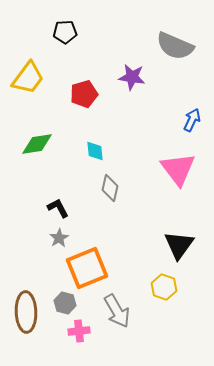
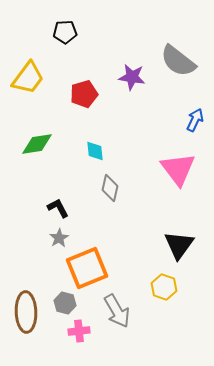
gray semicircle: moved 3 px right, 15 px down; rotated 15 degrees clockwise
blue arrow: moved 3 px right
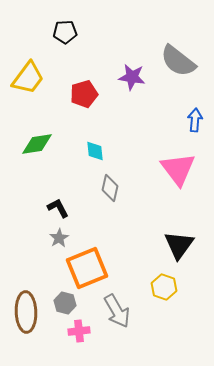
blue arrow: rotated 20 degrees counterclockwise
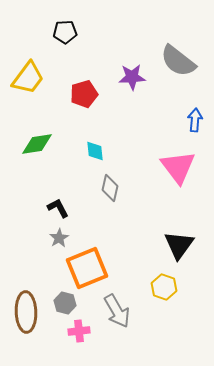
purple star: rotated 12 degrees counterclockwise
pink triangle: moved 2 px up
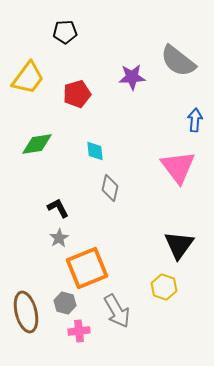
red pentagon: moved 7 px left
brown ellipse: rotated 12 degrees counterclockwise
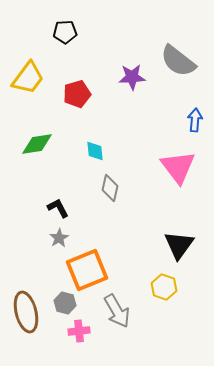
orange square: moved 2 px down
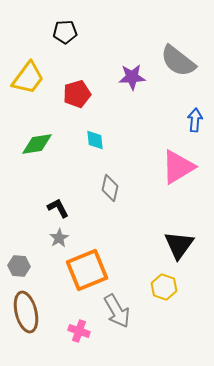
cyan diamond: moved 11 px up
pink triangle: rotated 36 degrees clockwise
gray hexagon: moved 46 px left, 37 px up; rotated 10 degrees counterclockwise
pink cross: rotated 25 degrees clockwise
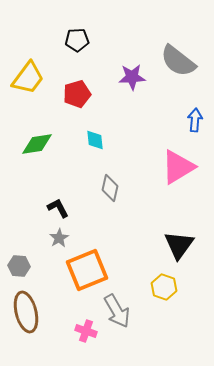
black pentagon: moved 12 px right, 8 px down
pink cross: moved 7 px right
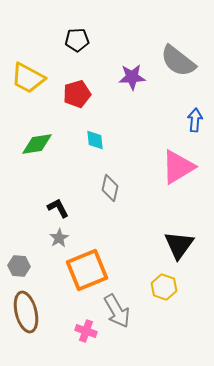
yellow trapezoid: rotated 81 degrees clockwise
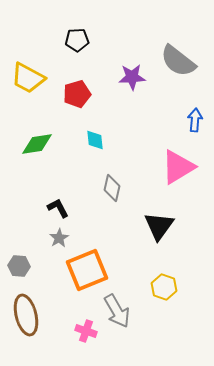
gray diamond: moved 2 px right
black triangle: moved 20 px left, 19 px up
brown ellipse: moved 3 px down
